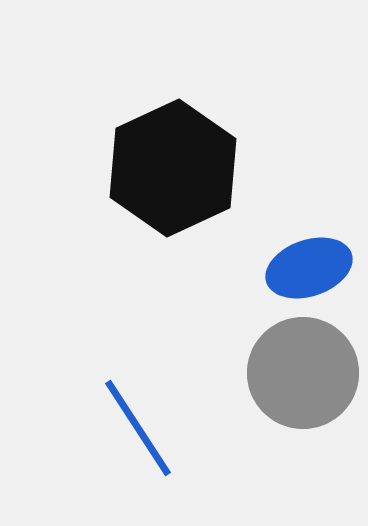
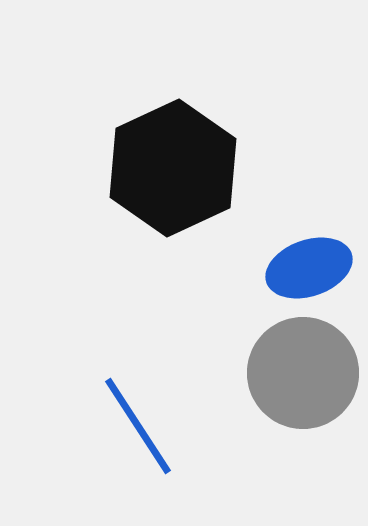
blue line: moved 2 px up
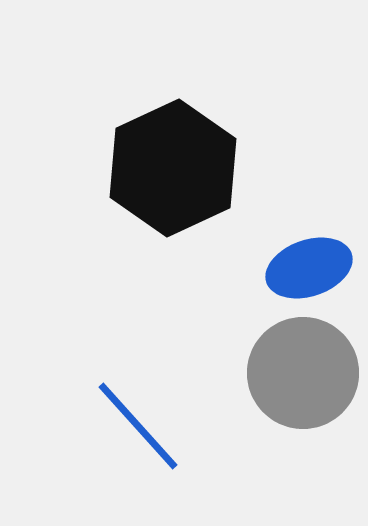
blue line: rotated 9 degrees counterclockwise
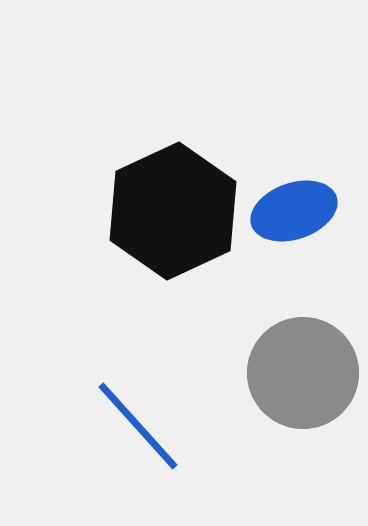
black hexagon: moved 43 px down
blue ellipse: moved 15 px left, 57 px up
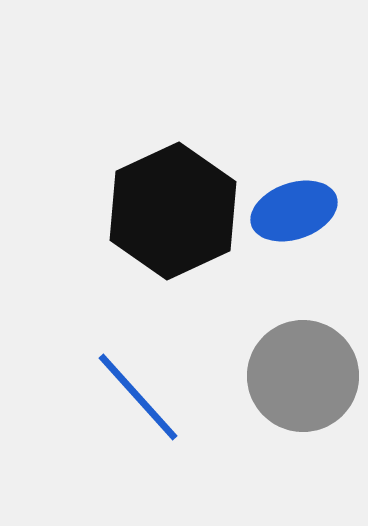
gray circle: moved 3 px down
blue line: moved 29 px up
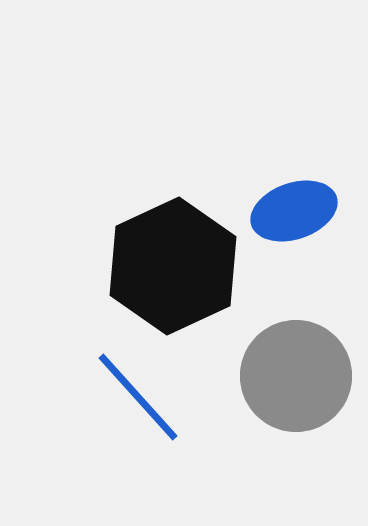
black hexagon: moved 55 px down
gray circle: moved 7 px left
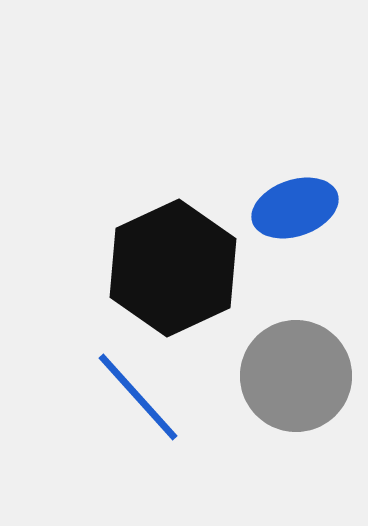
blue ellipse: moved 1 px right, 3 px up
black hexagon: moved 2 px down
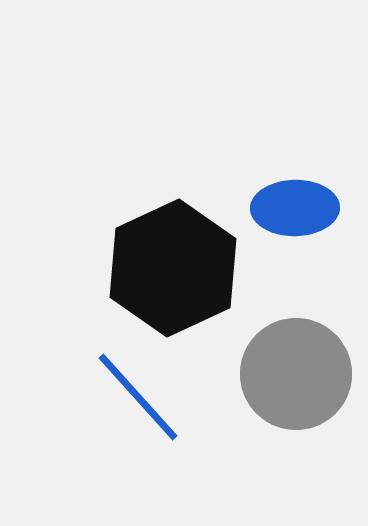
blue ellipse: rotated 18 degrees clockwise
gray circle: moved 2 px up
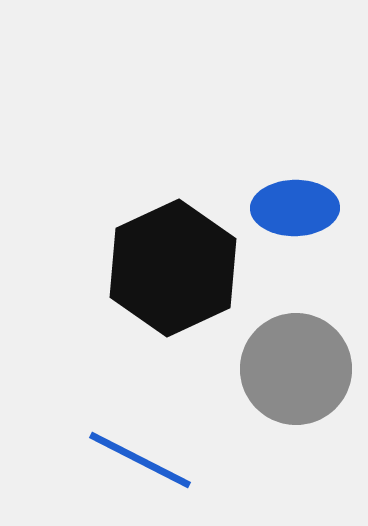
gray circle: moved 5 px up
blue line: moved 2 px right, 63 px down; rotated 21 degrees counterclockwise
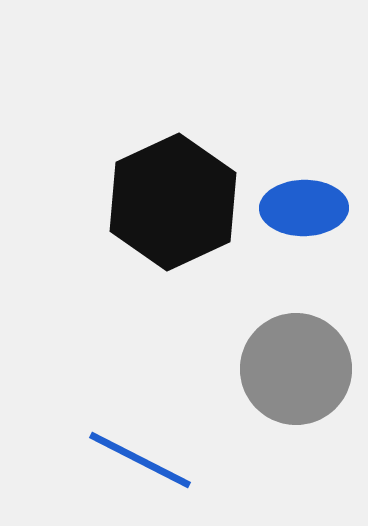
blue ellipse: moved 9 px right
black hexagon: moved 66 px up
